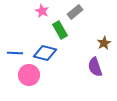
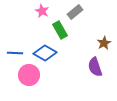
blue diamond: rotated 15 degrees clockwise
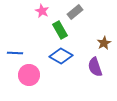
blue diamond: moved 16 px right, 3 px down
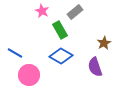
blue line: rotated 28 degrees clockwise
